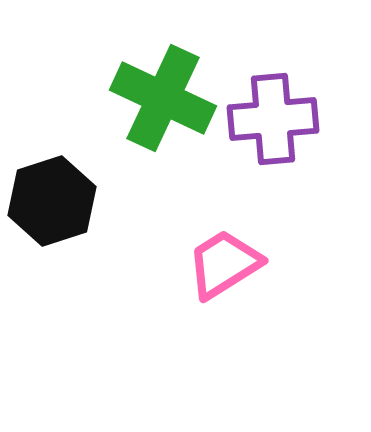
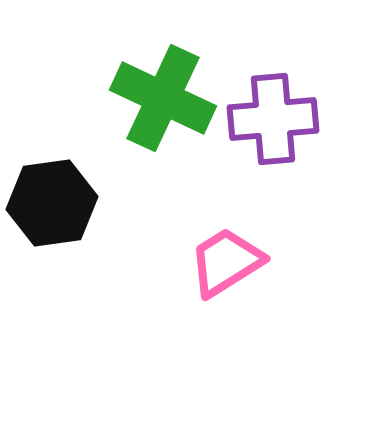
black hexagon: moved 2 px down; rotated 10 degrees clockwise
pink trapezoid: moved 2 px right, 2 px up
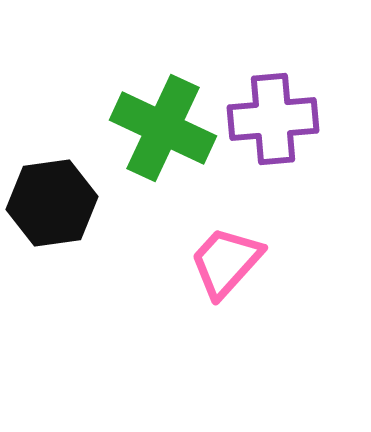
green cross: moved 30 px down
pink trapezoid: rotated 16 degrees counterclockwise
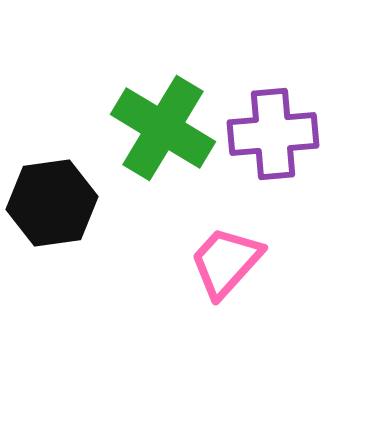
purple cross: moved 15 px down
green cross: rotated 6 degrees clockwise
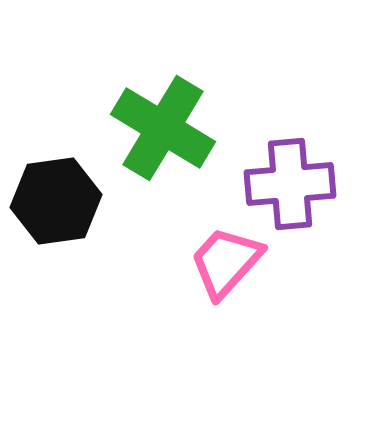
purple cross: moved 17 px right, 50 px down
black hexagon: moved 4 px right, 2 px up
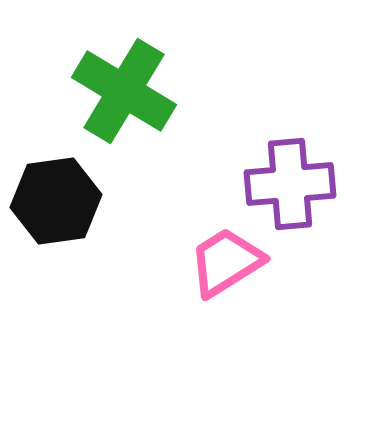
green cross: moved 39 px left, 37 px up
pink trapezoid: rotated 16 degrees clockwise
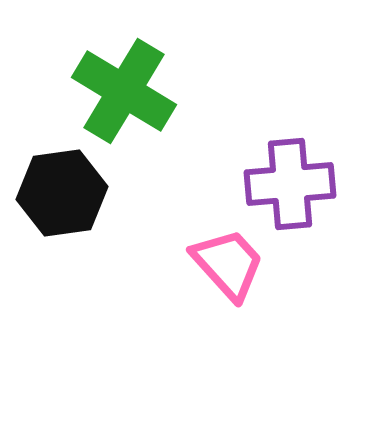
black hexagon: moved 6 px right, 8 px up
pink trapezoid: moved 2 px right, 2 px down; rotated 80 degrees clockwise
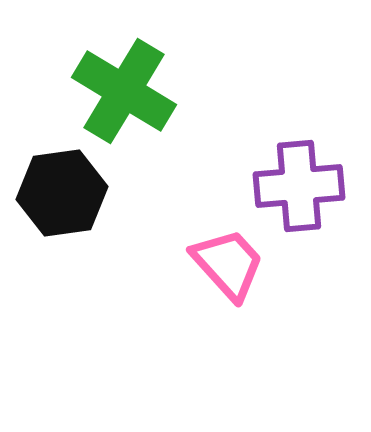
purple cross: moved 9 px right, 2 px down
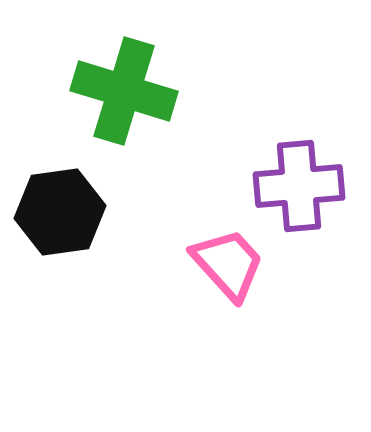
green cross: rotated 14 degrees counterclockwise
black hexagon: moved 2 px left, 19 px down
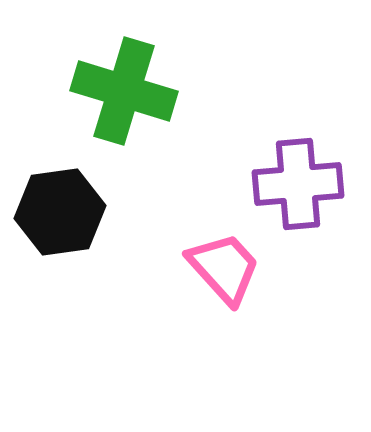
purple cross: moved 1 px left, 2 px up
pink trapezoid: moved 4 px left, 4 px down
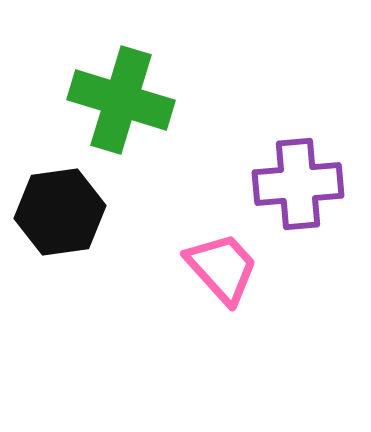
green cross: moved 3 px left, 9 px down
pink trapezoid: moved 2 px left
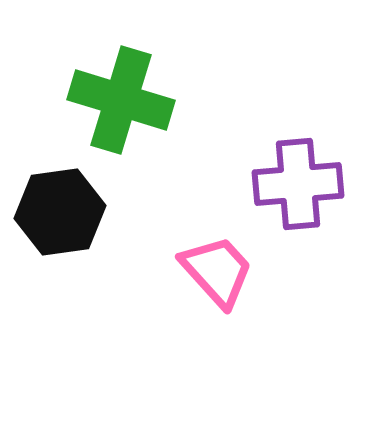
pink trapezoid: moved 5 px left, 3 px down
